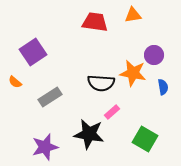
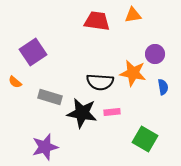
red trapezoid: moved 2 px right, 1 px up
purple circle: moved 1 px right, 1 px up
black semicircle: moved 1 px left, 1 px up
gray rectangle: rotated 50 degrees clockwise
pink rectangle: rotated 35 degrees clockwise
black star: moved 7 px left, 21 px up
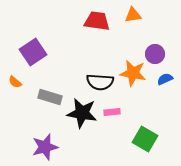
blue semicircle: moved 2 px right, 8 px up; rotated 105 degrees counterclockwise
